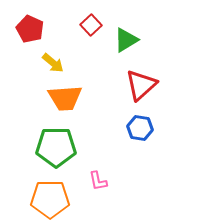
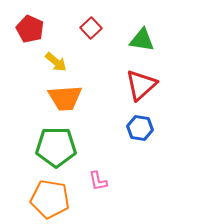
red square: moved 3 px down
green triangle: moved 16 px right; rotated 40 degrees clockwise
yellow arrow: moved 3 px right, 1 px up
orange pentagon: rotated 9 degrees clockwise
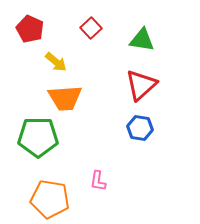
green pentagon: moved 18 px left, 10 px up
pink L-shape: rotated 20 degrees clockwise
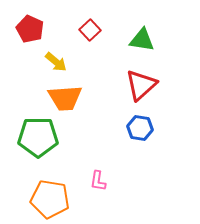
red square: moved 1 px left, 2 px down
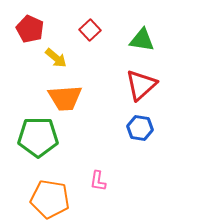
yellow arrow: moved 4 px up
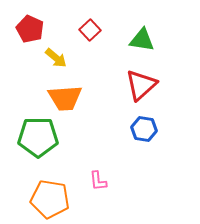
blue hexagon: moved 4 px right, 1 px down
pink L-shape: rotated 15 degrees counterclockwise
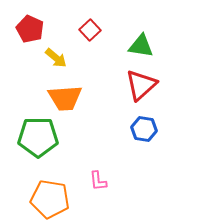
green triangle: moved 1 px left, 6 px down
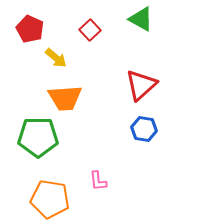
green triangle: moved 27 px up; rotated 20 degrees clockwise
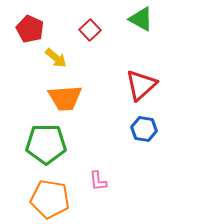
green pentagon: moved 8 px right, 7 px down
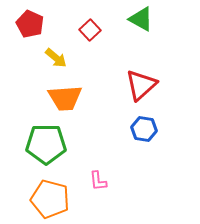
red pentagon: moved 5 px up
orange pentagon: rotated 6 degrees clockwise
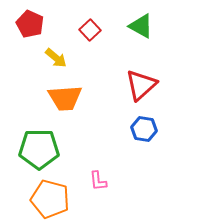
green triangle: moved 7 px down
green pentagon: moved 7 px left, 5 px down
